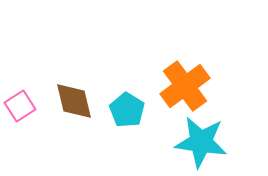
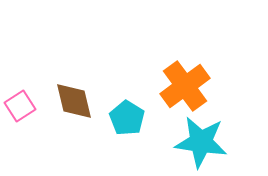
cyan pentagon: moved 8 px down
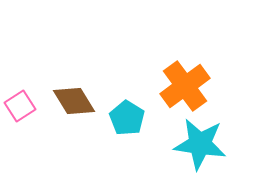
brown diamond: rotated 18 degrees counterclockwise
cyan star: moved 1 px left, 2 px down
